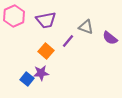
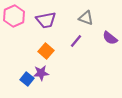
gray triangle: moved 9 px up
purple line: moved 8 px right
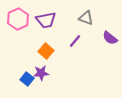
pink hexagon: moved 4 px right, 3 px down
purple line: moved 1 px left
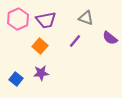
orange square: moved 6 px left, 5 px up
blue square: moved 11 px left
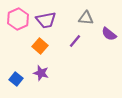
gray triangle: rotated 14 degrees counterclockwise
purple semicircle: moved 1 px left, 4 px up
purple star: rotated 21 degrees clockwise
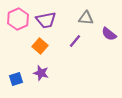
blue square: rotated 32 degrees clockwise
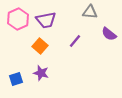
gray triangle: moved 4 px right, 6 px up
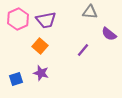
purple line: moved 8 px right, 9 px down
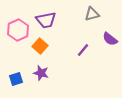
gray triangle: moved 2 px right, 2 px down; rotated 21 degrees counterclockwise
pink hexagon: moved 11 px down
purple semicircle: moved 1 px right, 5 px down
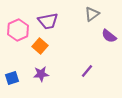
gray triangle: rotated 21 degrees counterclockwise
purple trapezoid: moved 2 px right, 1 px down
purple semicircle: moved 1 px left, 3 px up
purple line: moved 4 px right, 21 px down
purple star: moved 1 px down; rotated 21 degrees counterclockwise
blue square: moved 4 px left, 1 px up
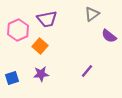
purple trapezoid: moved 1 px left, 2 px up
